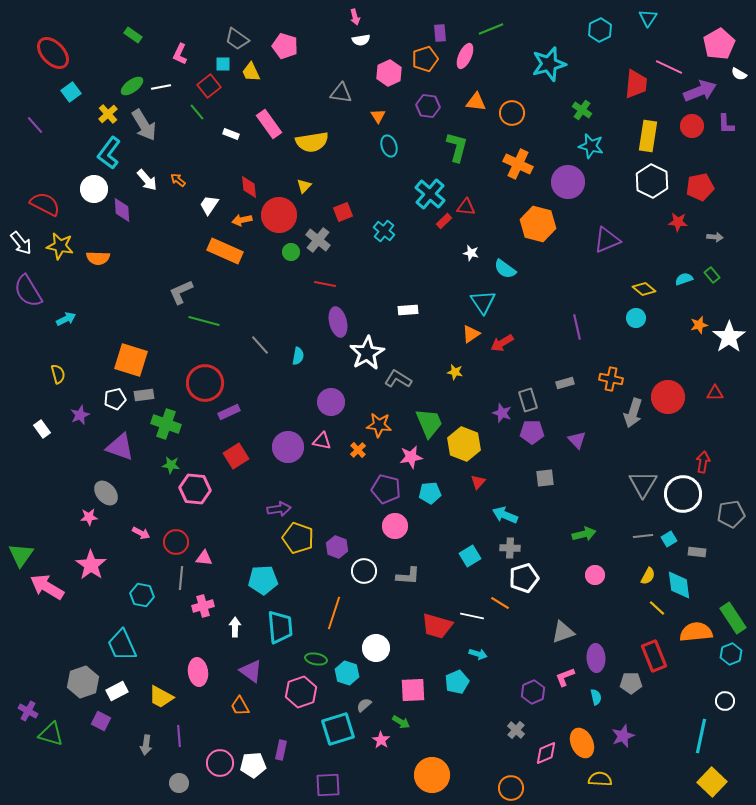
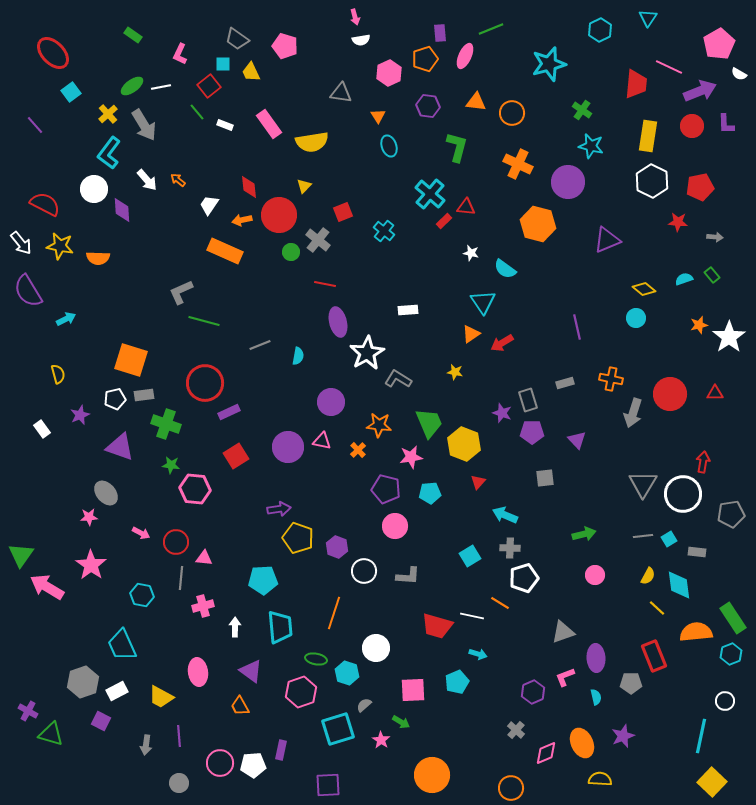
white rectangle at (231, 134): moved 6 px left, 9 px up
gray line at (260, 345): rotated 70 degrees counterclockwise
red circle at (668, 397): moved 2 px right, 3 px up
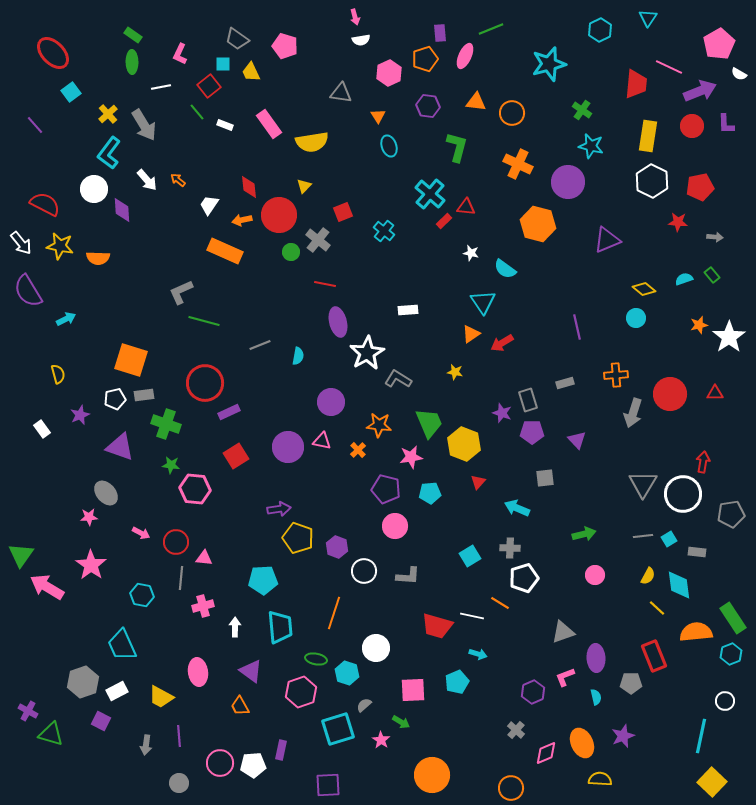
green ellipse at (132, 86): moved 24 px up; rotated 55 degrees counterclockwise
orange cross at (611, 379): moved 5 px right, 4 px up; rotated 15 degrees counterclockwise
cyan arrow at (505, 515): moved 12 px right, 7 px up
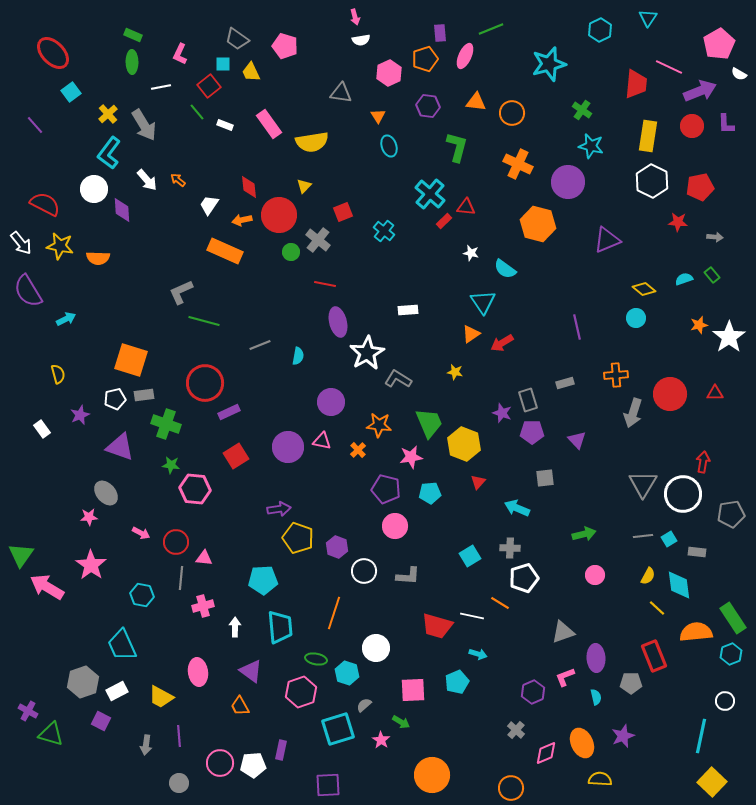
green rectangle at (133, 35): rotated 12 degrees counterclockwise
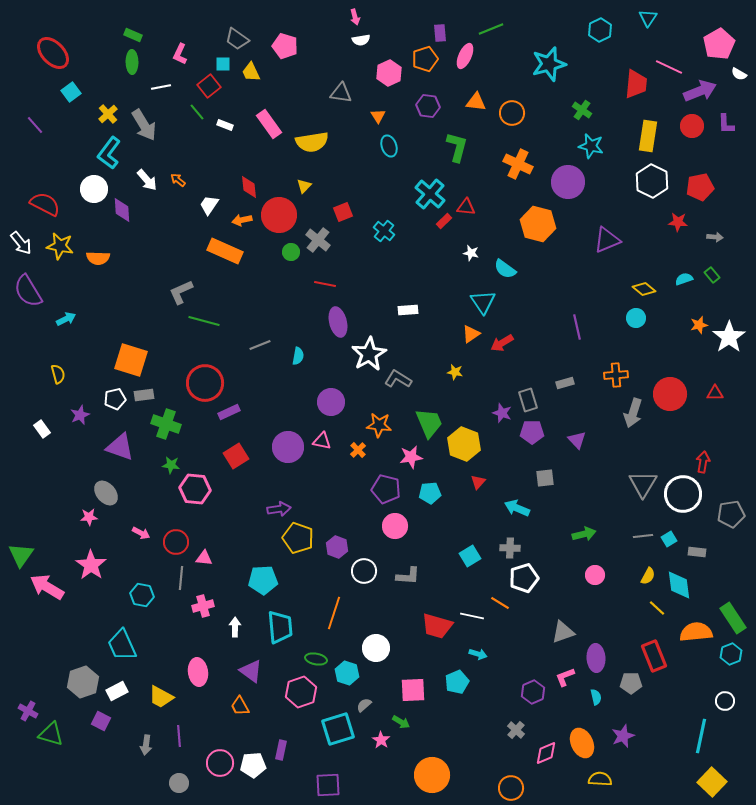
white star at (367, 353): moved 2 px right, 1 px down
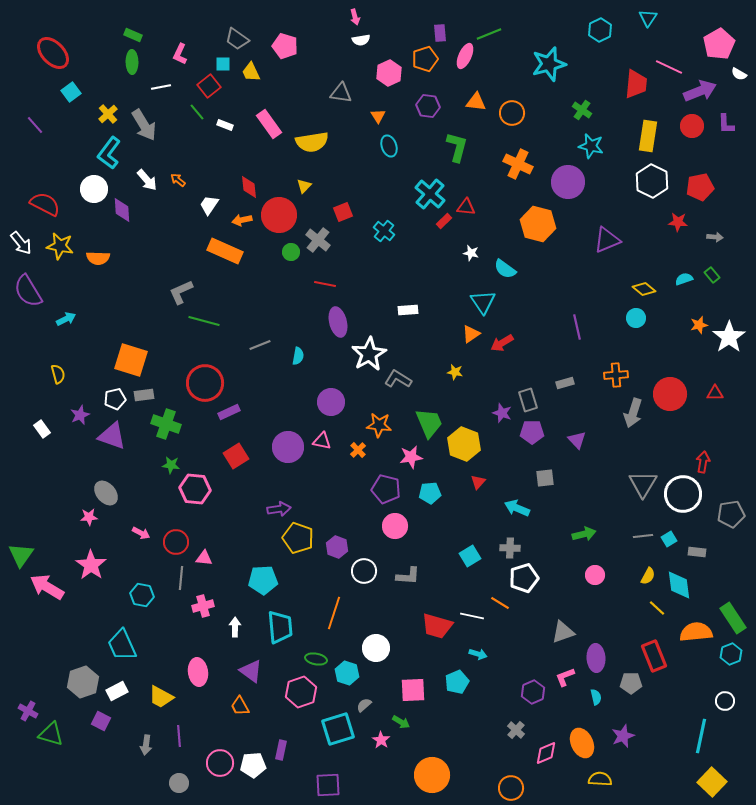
green line at (491, 29): moved 2 px left, 5 px down
purple triangle at (120, 447): moved 8 px left, 11 px up
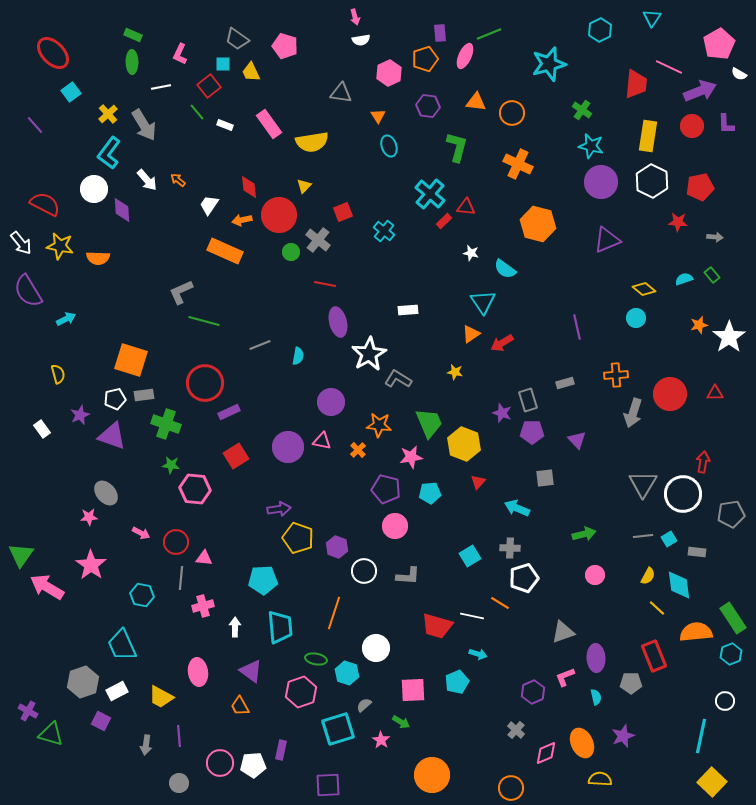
cyan triangle at (648, 18): moved 4 px right
purple circle at (568, 182): moved 33 px right
